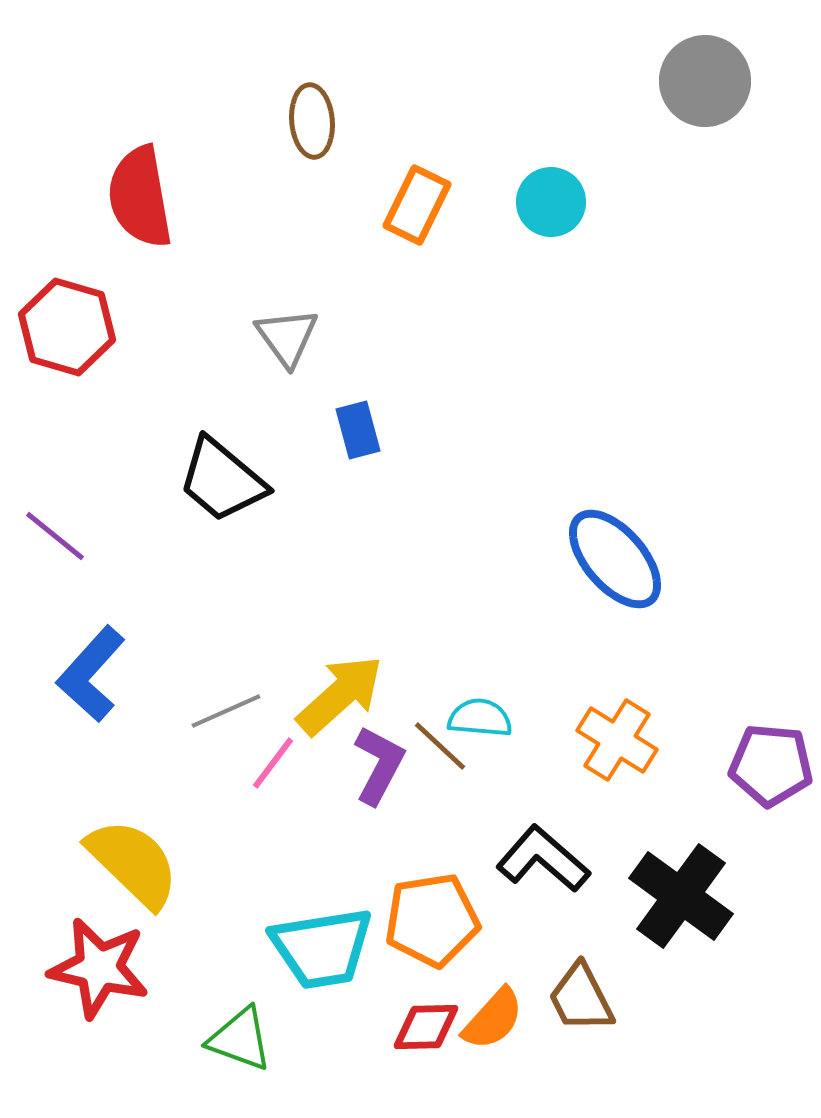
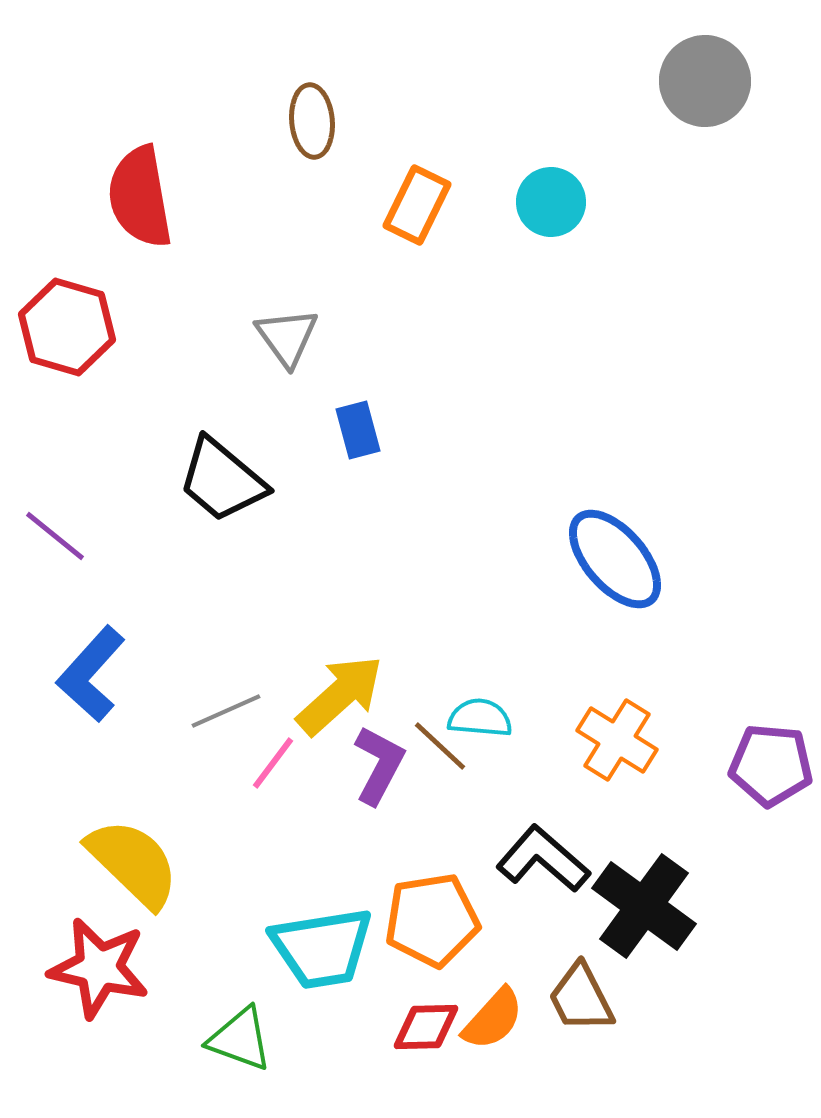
black cross: moved 37 px left, 10 px down
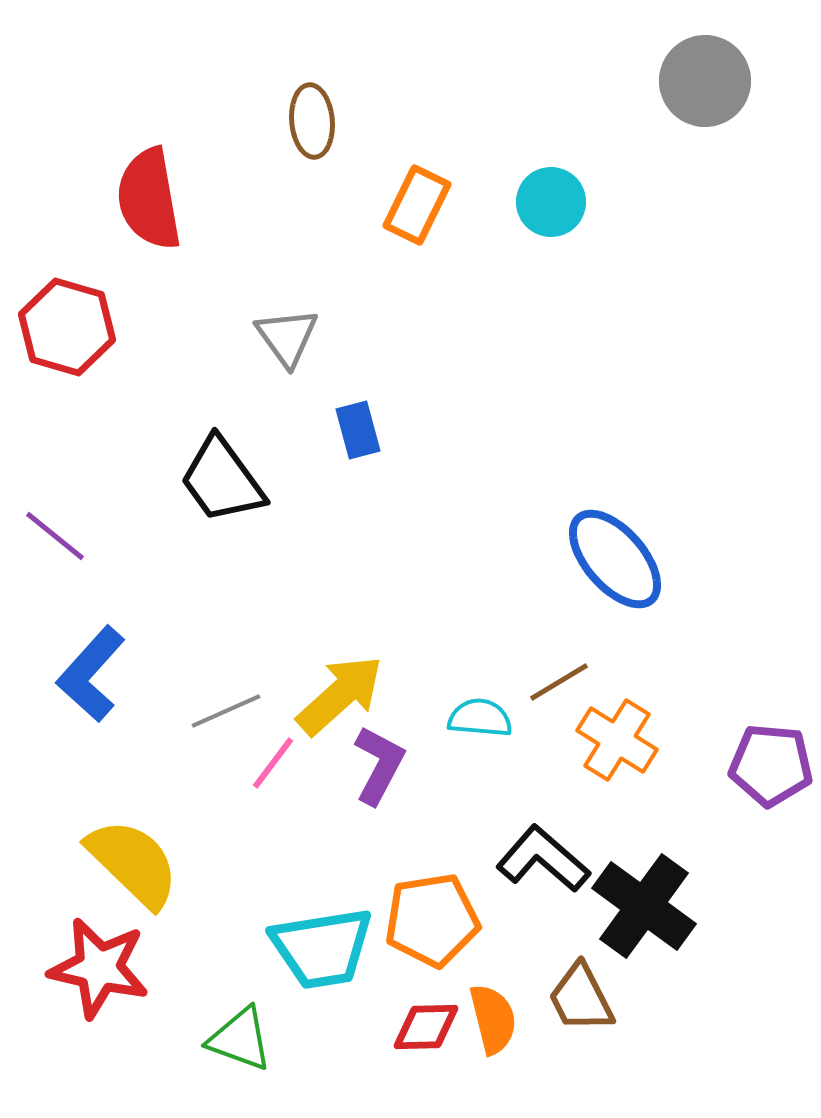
red semicircle: moved 9 px right, 2 px down
black trapezoid: rotated 14 degrees clockwise
brown line: moved 119 px right, 64 px up; rotated 74 degrees counterclockwise
orange semicircle: rotated 56 degrees counterclockwise
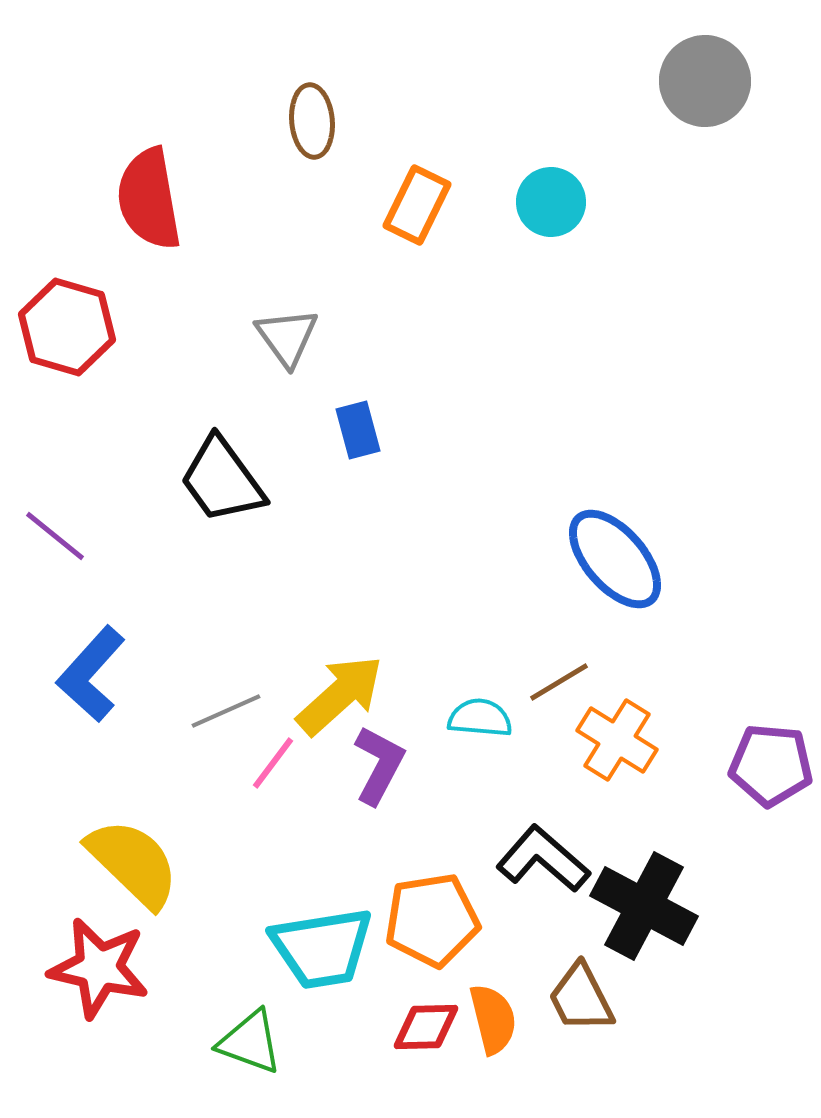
black cross: rotated 8 degrees counterclockwise
green triangle: moved 10 px right, 3 px down
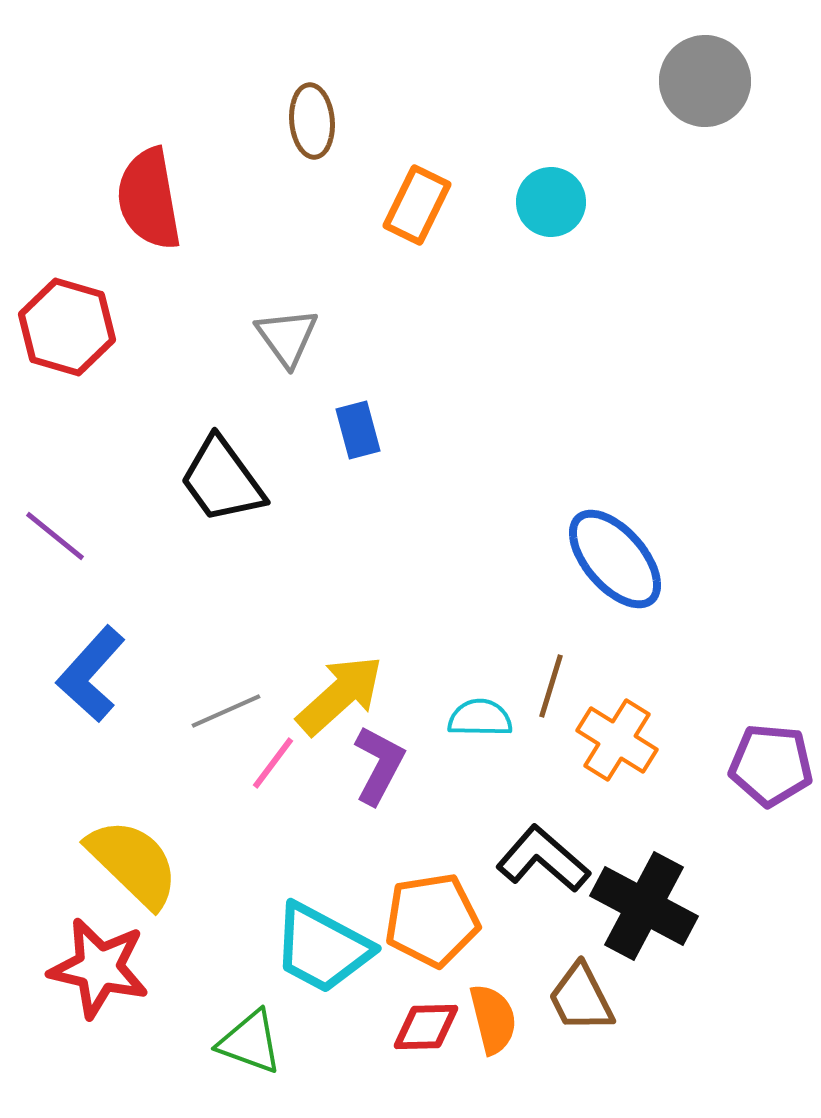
brown line: moved 8 px left, 4 px down; rotated 42 degrees counterclockwise
cyan semicircle: rotated 4 degrees counterclockwise
cyan trapezoid: rotated 37 degrees clockwise
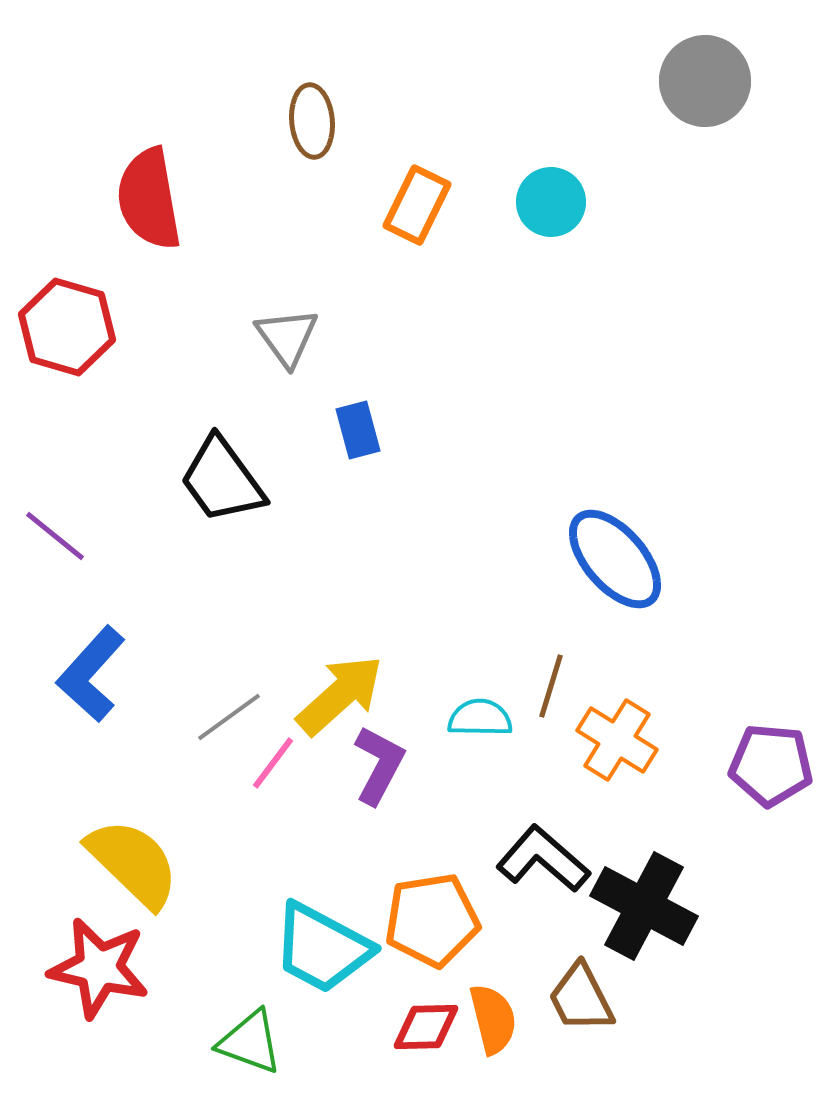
gray line: moved 3 px right, 6 px down; rotated 12 degrees counterclockwise
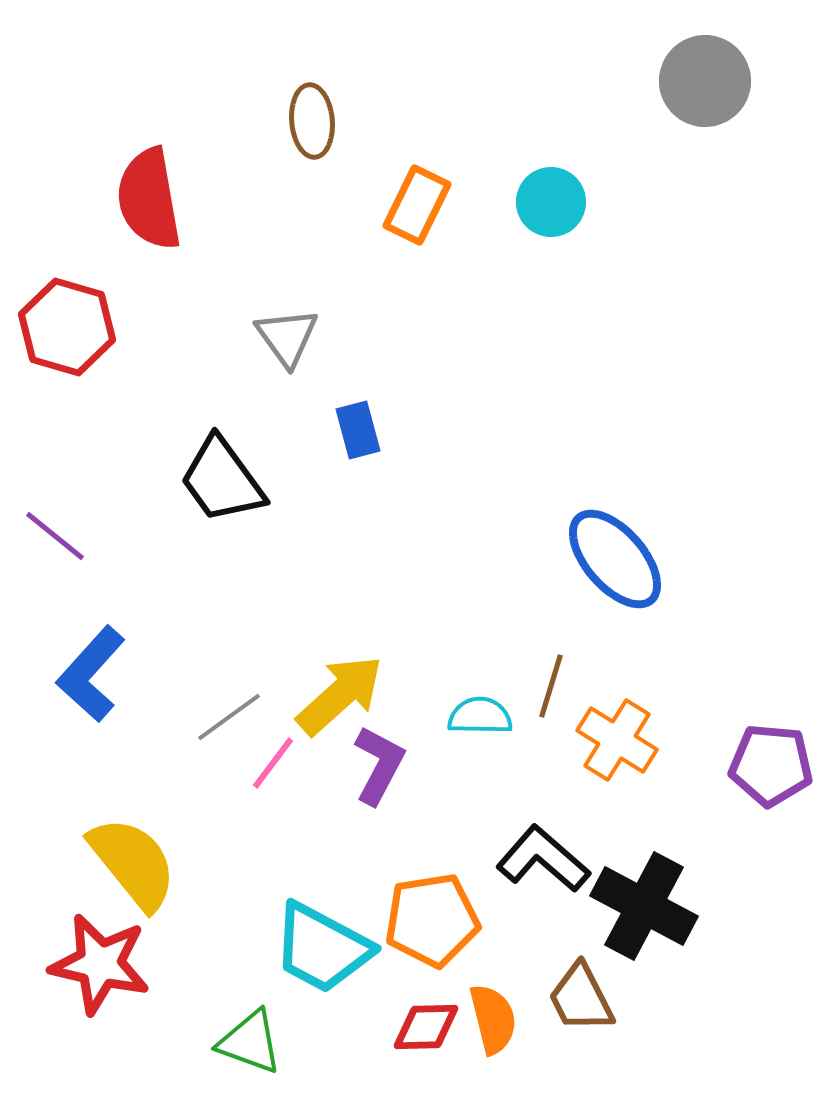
cyan semicircle: moved 2 px up
yellow semicircle: rotated 7 degrees clockwise
red star: moved 1 px right, 4 px up
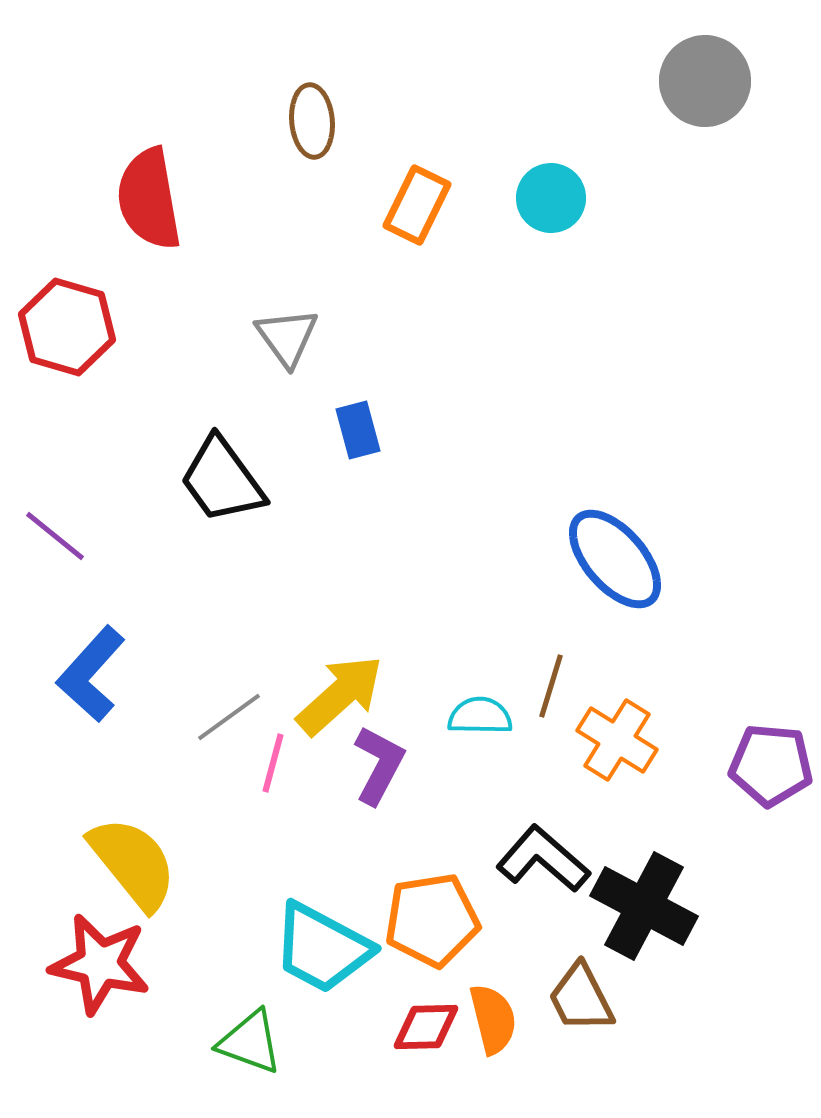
cyan circle: moved 4 px up
pink line: rotated 22 degrees counterclockwise
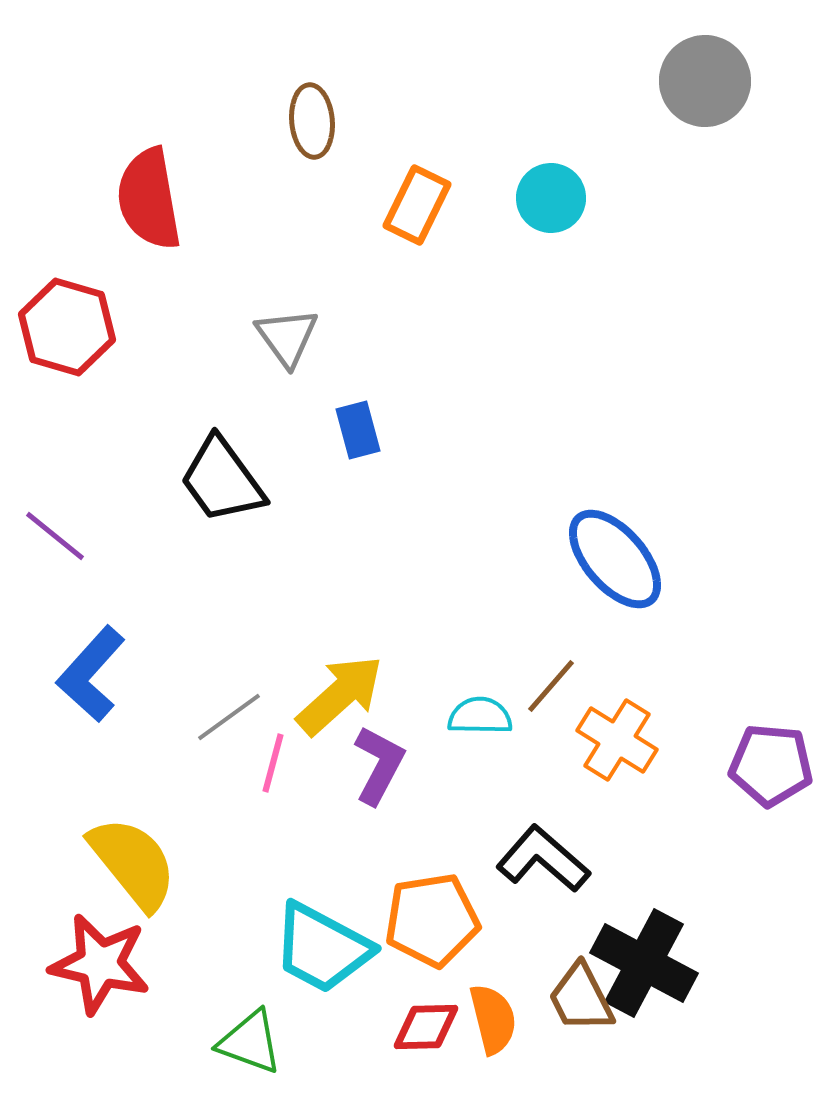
brown line: rotated 24 degrees clockwise
black cross: moved 57 px down
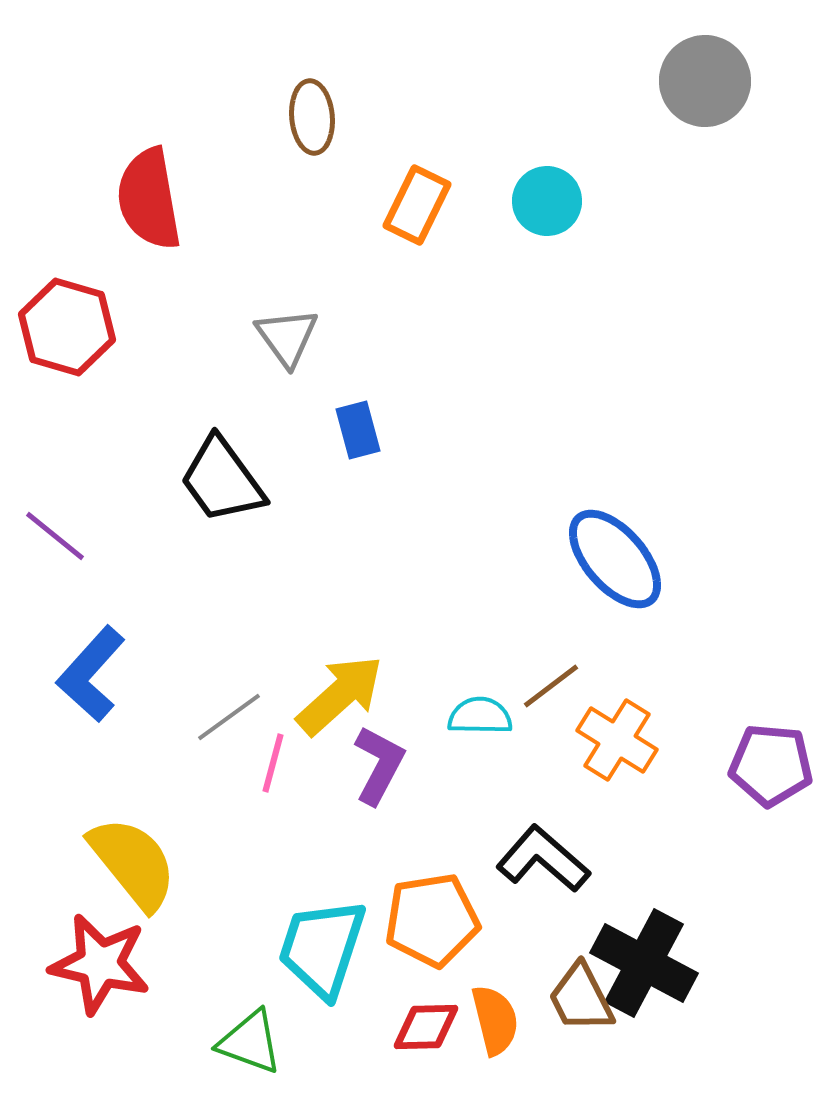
brown ellipse: moved 4 px up
cyan circle: moved 4 px left, 3 px down
brown line: rotated 12 degrees clockwise
cyan trapezoid: rotated 80 degrees clockwise
orange semicircle: moved 2 px right, 1 px down
